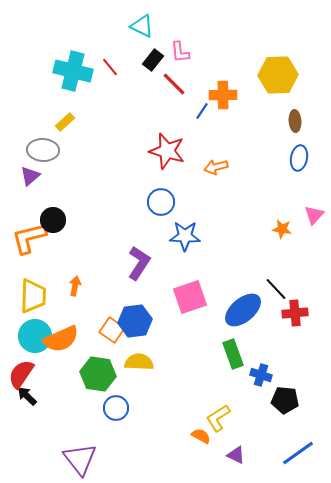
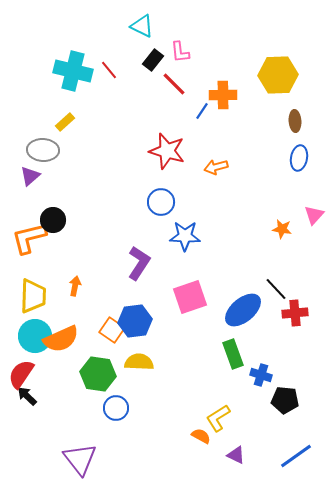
red line at (110, 67): moved 1 px left, 3 px down
blue line at (298, 453): moved 2 px left, 3 px down
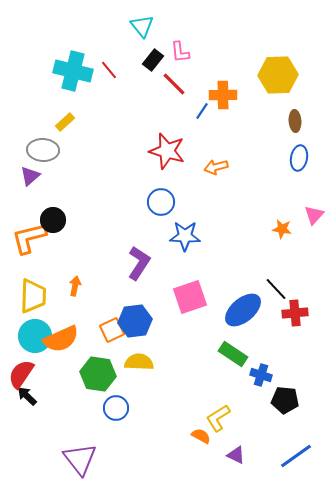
cyan triangle at (142, 26): rotated 25 degrees clockwise
orange square at (112, 330): rotated 30 degrees clockwise
green rectangle at (233, 354): rotated 36 degrees counterclockwise
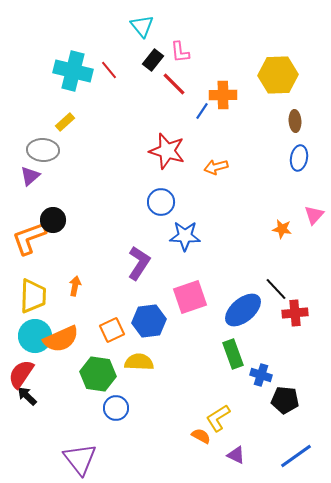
orange L-shape at (29, 238): rotated 6 degrees counterclockwise
blue hexagon at (135, 321): moved 14 px right
green rectangle at (233, 354): rotated 36 degrees clockwise
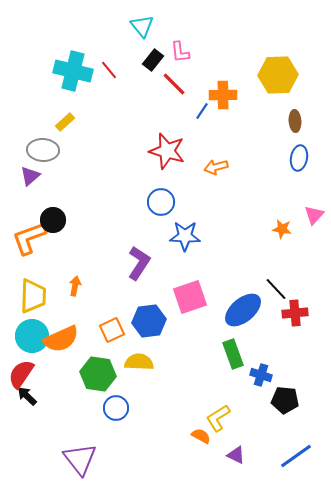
cyan circle at (35, 336): moved 3 px left
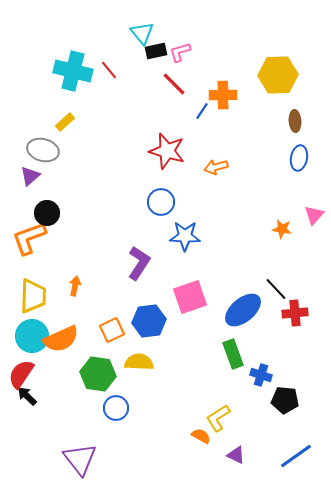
cyan triangle at (142, 26): moved 7 px down
pink L-shape at (180, 52): rotated 80 degrees clockwise
black rectangle at (153, 60): moved 3 px right, 9 px up; rotated 40 degrees clockwise
gray ellipse at (43, 150): rotated 12 degrees clockwise
black circle at (53, 220): moved 6 px left, 7 px up
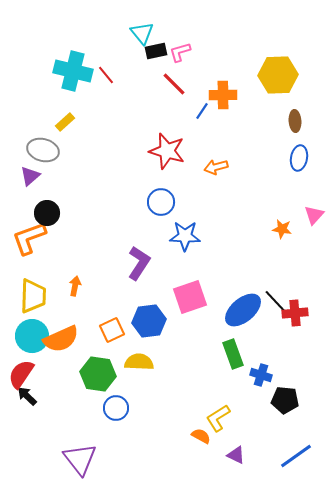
red line at (109, 70): moved 3 px left, 5 px down
black line at (276, 289): moved 1 px left, 12 px down
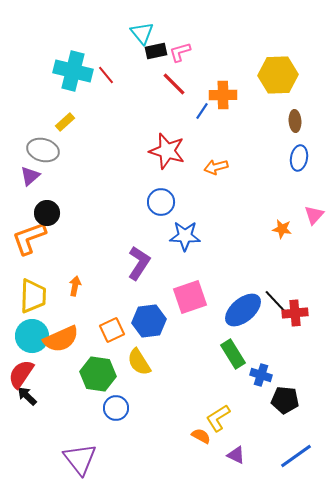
green rectangle at (233, 354): rotated 12 degrees counterclockwise
yellow semicircle at (139, 362): rotated 124 degrees counterclockwise
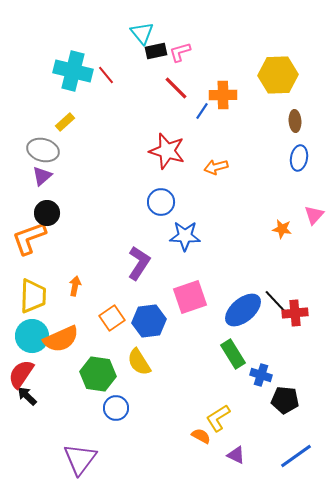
red line at (174, 84): moved 2 px right, 4 px down
purple triangle at (30, 176): moved 12 px right
orange square at (112, 330): moved 12 px up; rotated 10 degrees counterclockwise
purple triangle at (80, 459): rotated 15 degrees clockwise
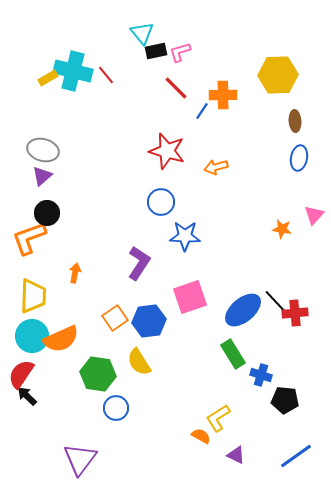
yellow rectangle at (65, 122): moved 17 px left, 44 px up; rotated 12 degrees clockwise
orange arrow at (75, 286): moved 13 px up
orange square at (112, 318): moved 3 px right
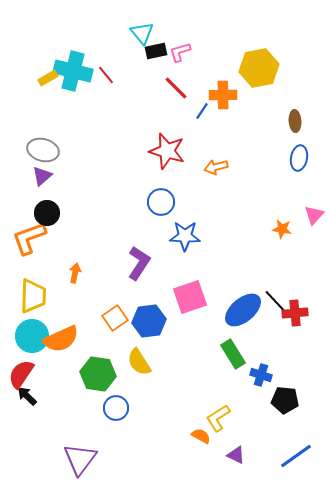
yellow hexagon at (278, 75): moved 19 px left, 7 px up; rotated 9 degrees counterclockwise
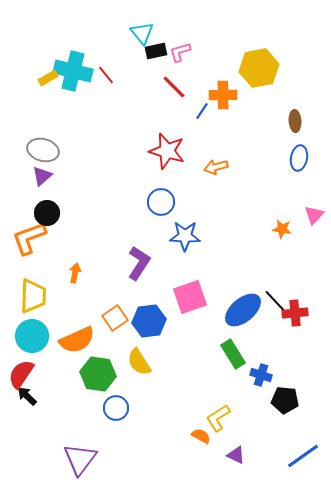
red line at (176, 88): moved 2 px left, 1 px up
orange semicircle at (61, 339): moved 16 px right, 1 px down
blue line at (296, 456): moved 7 px right
